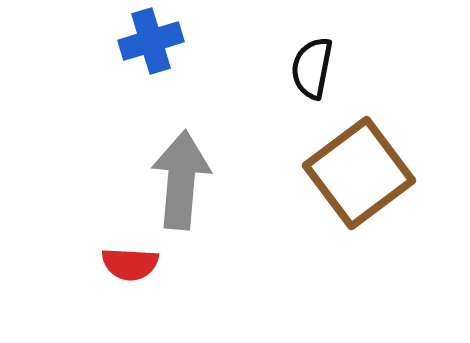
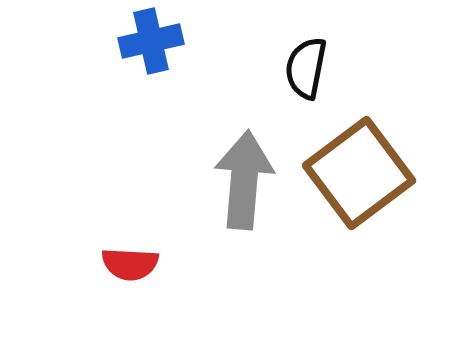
blue cross: rotated 4 degrees clockwise
black semicircle: moved 6 px left
gray arrow: moved 63 px right
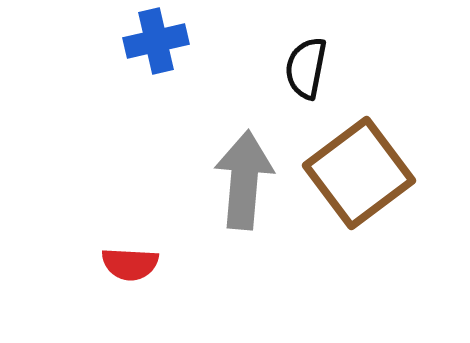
blue cross: moved 5 px right
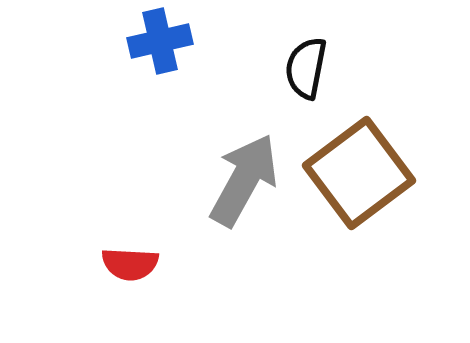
blue cross: moved 4 px right
gray arrow: rotated 24 degrees clockwise
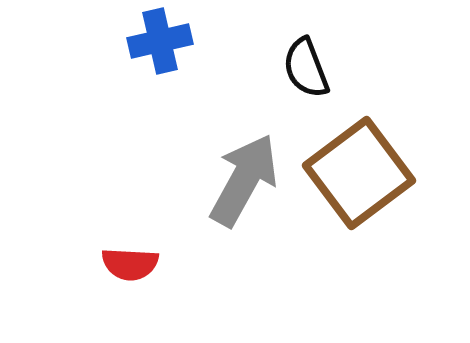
black semicircle: rotated 32 degrees counterclockwise
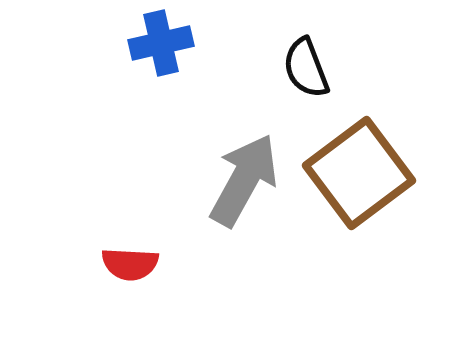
blue cross: moved 1 px right, 2 px down
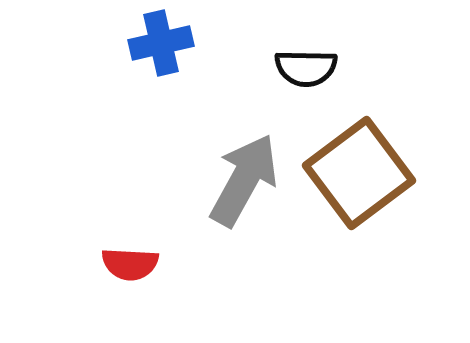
black semicircle: rotated 68 degrees counterclockwise
